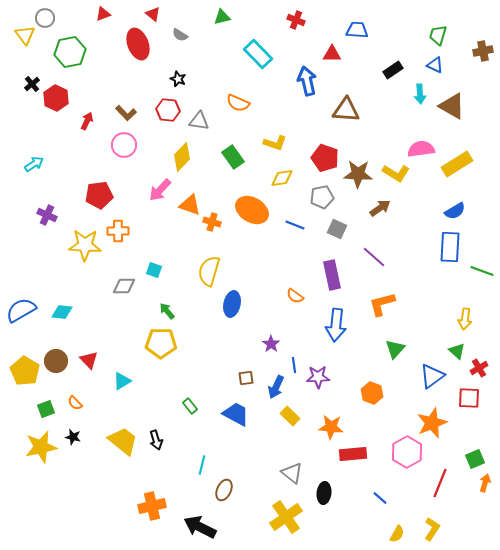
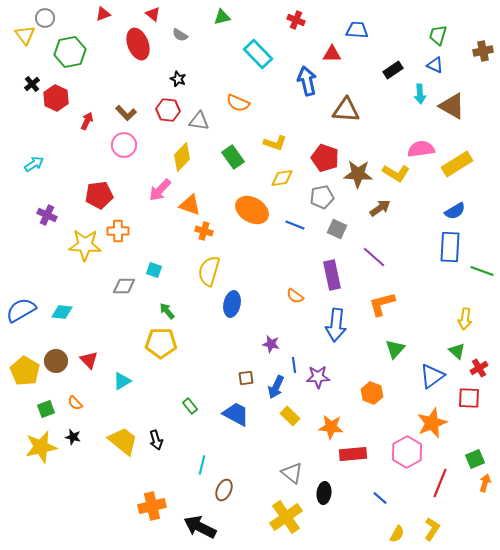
orange cross at (212, 222): moved 8 px left, 9 px down
purple star at (271, 344): rotated 24 degrees counterclockwise
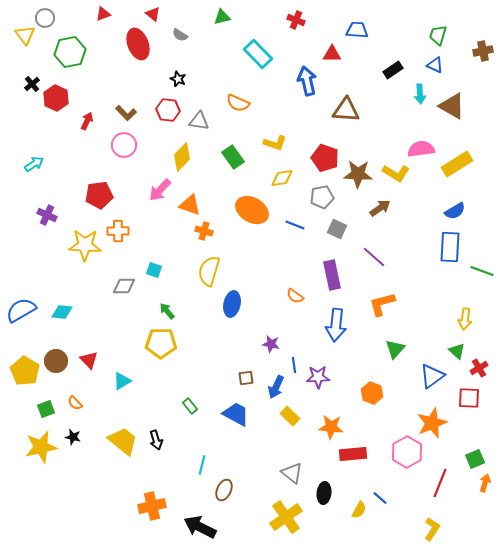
yellow semicircle at (397, 534): moved 38 px left, 24 px up
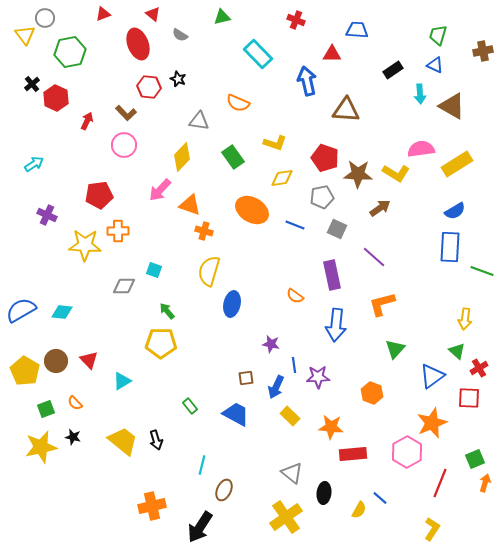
red hexagon at (168, 110): moved 19 px left, 23 px up
black arrow at (200, 527): rotated 84 degrees counterclockwise
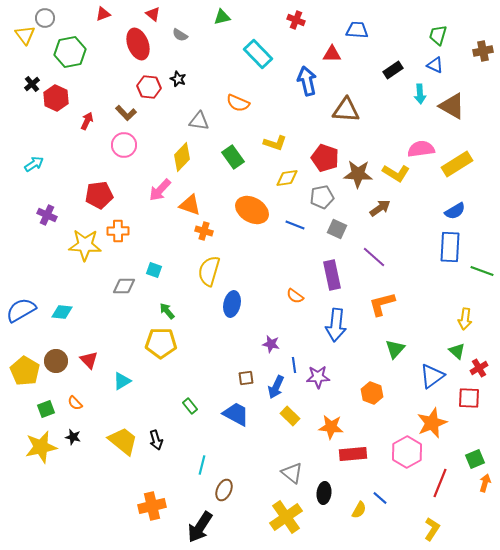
yellow diamond at (282, 178): moved 5 px right
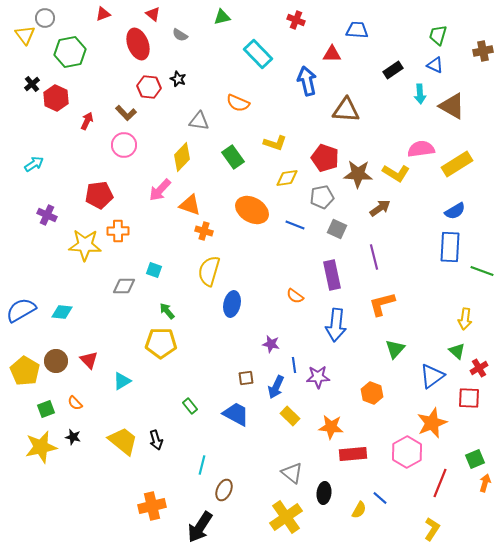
purple line at (374, 257): rotated 35 degrees clockwise
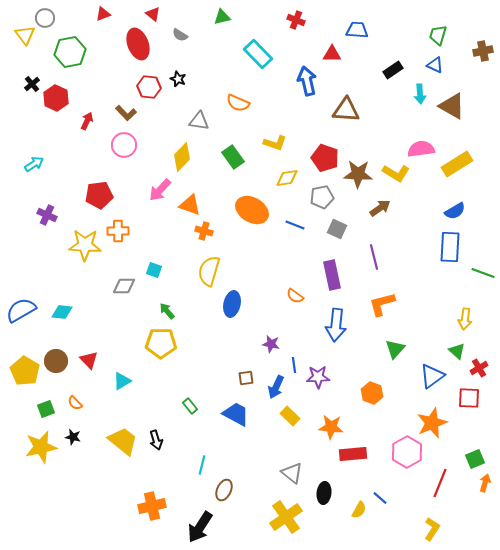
green line at (482, 271): moved 1 px right, 2 px down
